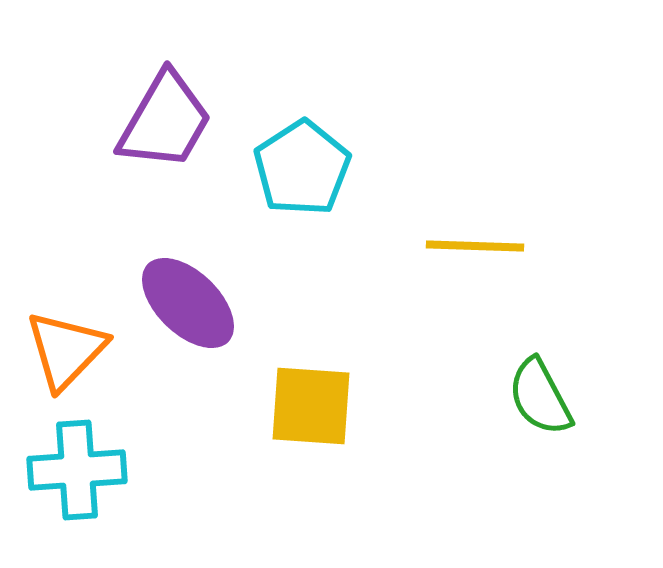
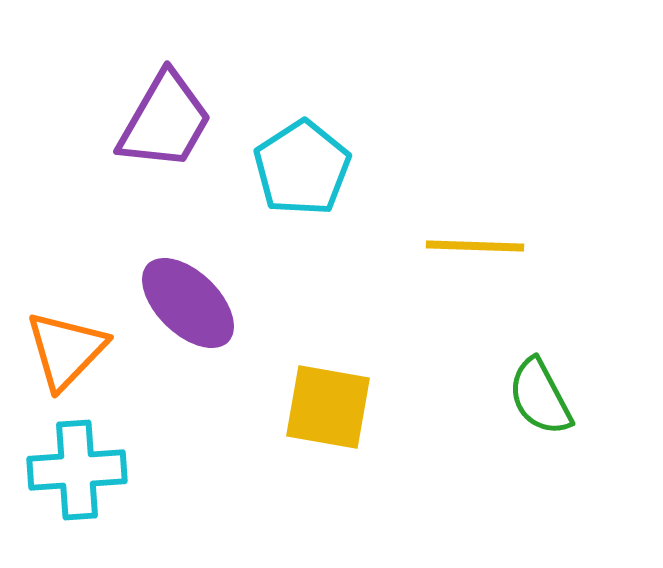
yellow square: moved 17 px right, 1 px down; rotated 6 degrees clockwise
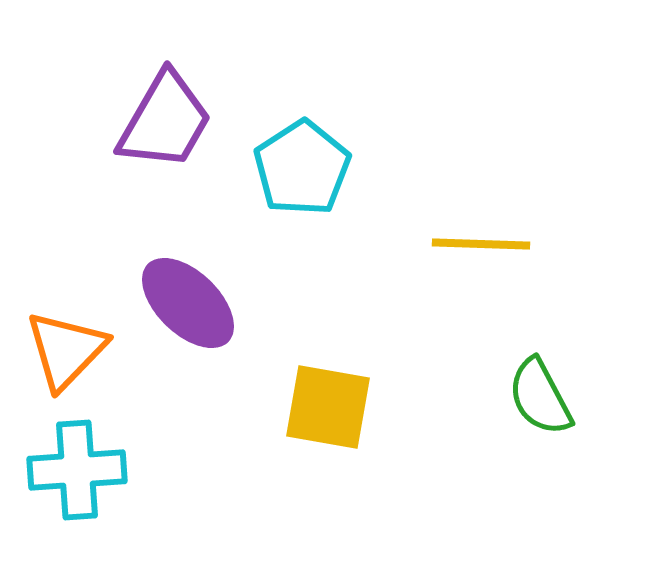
yellow line: moved 6 px right, 2 px up
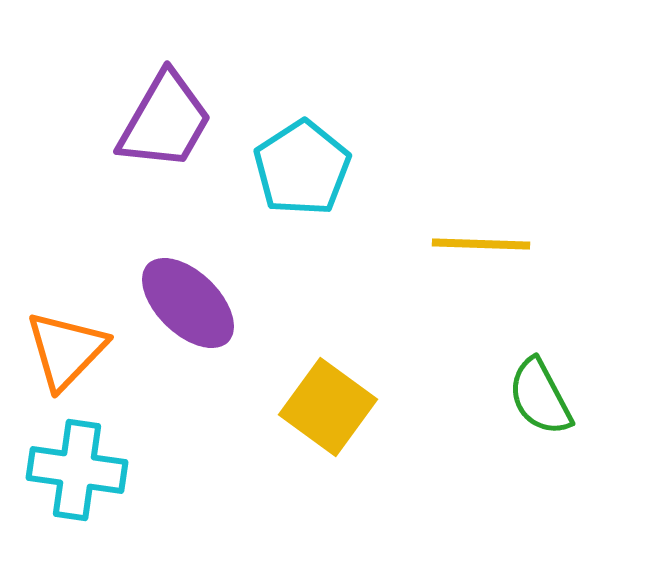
yellow square: rotated 26 degrees clockwise
cyan cross: rotated 12 degrees clockwise
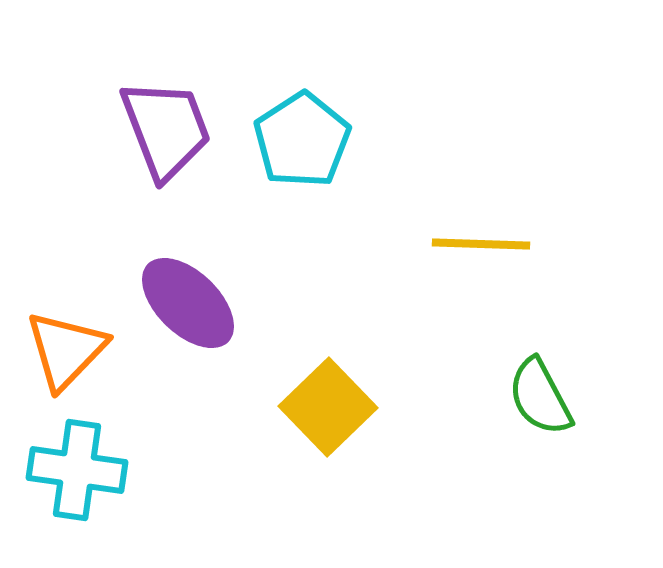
purple trapezoid: moved 1 px right, 8 px down; rotated 51 degrees counterclockwise
cyan pentagon: moved 28 px up
yellow square: rotated 10 degrees clockwise
